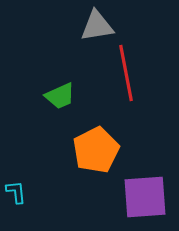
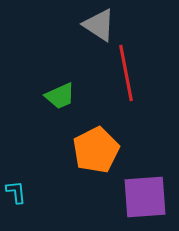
gray triangle: moved 2 px right, 1 px up; rotated 42 degrees clockwise
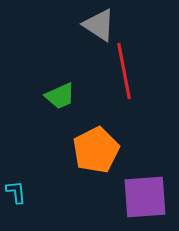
red line: moved 2 px left, 2 px up
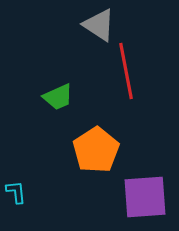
red line: moved 2 px right
green trapezoid: moved 2 px left, 1 px down
orange pentagon: rotated 6 degrees counterclockwise
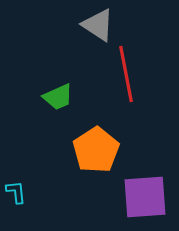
gray triangle: moved 1 px left
red line: moved 3 px down
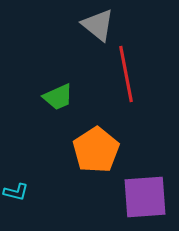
gray triangle: rotated 6 degrees clockwise
cyan L-shape: rotated 110 degrees clockwise
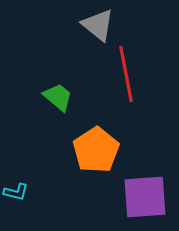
green trapezoid: rotated 116 degrees counterclockwise
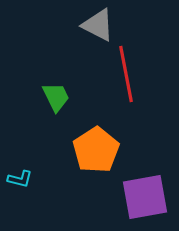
gray triangle: rotated 12 degrees counterclockwise
green trapezoid: moved 2 px left; rotated 24 degrees clockwise
cyan L-shape: moved 4 px right, 13 px up
purple square: rotated 6 degrees counterclockwise
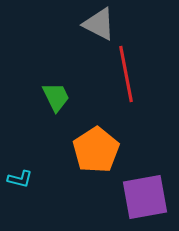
gray triangle: moved 1 px right, 1 px up
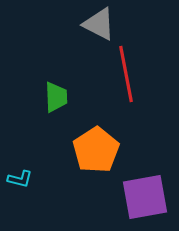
green trapezoid: rotated 24 degrees clockwise
